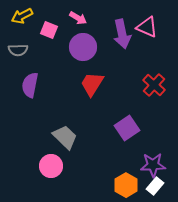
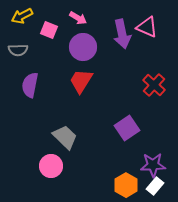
red trapezoid: moved 11 px left, 3 px up
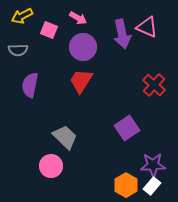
white rectangle: moved 3 px left
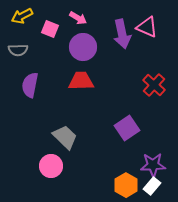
pink square: moved 1 px right, 1 px up
red trapezoid: rotated 56 degrees clockwise
